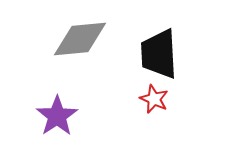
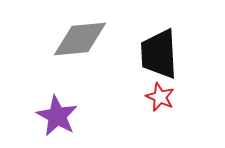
red star: moved 6 px right, 2 px up
purple star: rotated 9 degrees counterclockwise
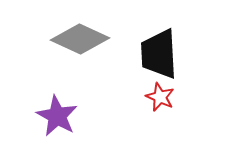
gray diamond: rotated 30 degrees clockwise
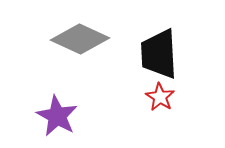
red star: rotated 8 degrees clockwise
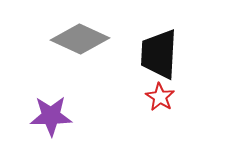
black trapezoid: rotated 6 degrees clockwise
purple star: moved 6 px left; rotated 30 degrees counterclockwise
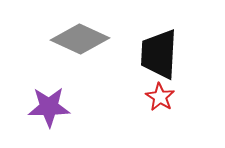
purple star: moved 2 px left, 9 px up
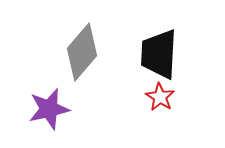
gray diamond: moved 2 px right, 13 px down; rotated 74 degrees counterclockwise
purple star: moved 2 px down; rotated 12 degrees counterclockwise
